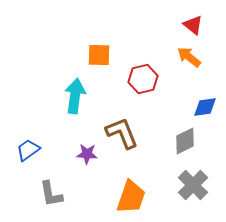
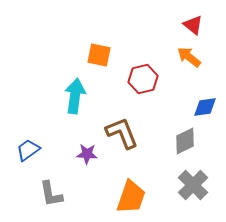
orange square: rotated 10 degrees clockwise
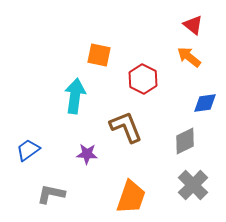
red hexagon: rotated 20 degrees counterclockwise
blue diamond: moved 4 px up
brown L-shape: moved 4 px right, 6 px up
gray L-shape: rotated 112 degrees clockwise
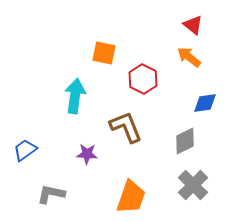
orange square: moved 5 px right, 2 px up
blue trapezoid: moved 3 px left
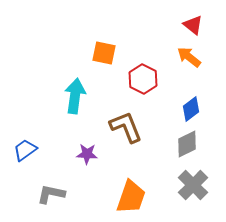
blue diamond: moved 14 px left, 6 px down; rotated 30 degrees counterclockwise
gray diamond: moved 2 px right, 3 px down
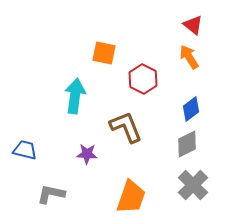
orange arrow: rotated 20 degrees clockwise
blue trapezoid: rotated 50 degrees clockwise
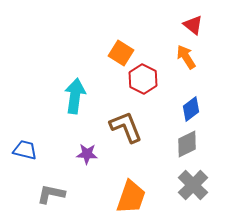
orange square: moved 17 px right; rotated 20 degrees clockwise
orange arrow: moved 3 px left
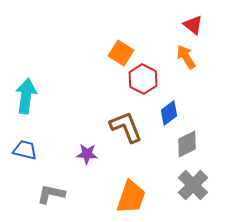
cyan arrow: moved 49 px left
blue diamond: moved 22 px left, 4 px down
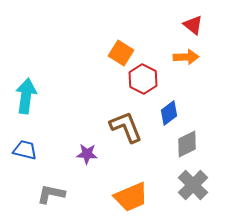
orange arrow: rotated 120 degrees clockwise
orange trapezoid: rotated 48 degrees clockwise
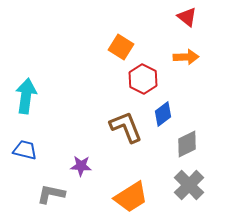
red triangle: moved 6 px left, 8 px up
orange square: moved 6 px up
blue diamond: moved 6 px left, 1 px down
purple star: moved 6 px left, 12 px down
gray cross: moved 4 px left
orange trapezoid: rotated 9 degrees counterclockwise
